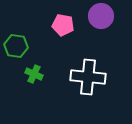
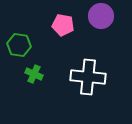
green hexagon: moved 3 px right, 1 px up
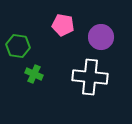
purple circle: moved 21 px down
green hexagon: moved 1 px left, 1 px down
white cross: moved 2 px right
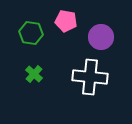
pink pentagon: moved 3 px right, 4 px up
green hexagon: moved 13 px right, 13 px up
green cross: rotated 18 degrees clockwise
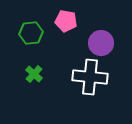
green hexagon: rotated 15 degrees counterclockwise
purple circle: moved 6 px down
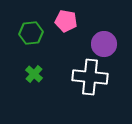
purple circle: moved 3 px right, 1 px down
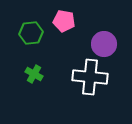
pink pentagon: moved 2 px left
green cross: rotated 12 degrees counterclockwise
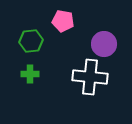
pink pentagon: moved 1 px left
green hexagon: moved 8 px down
green cross: moved 4 px left; rotated 30 degrees counterclockwise
